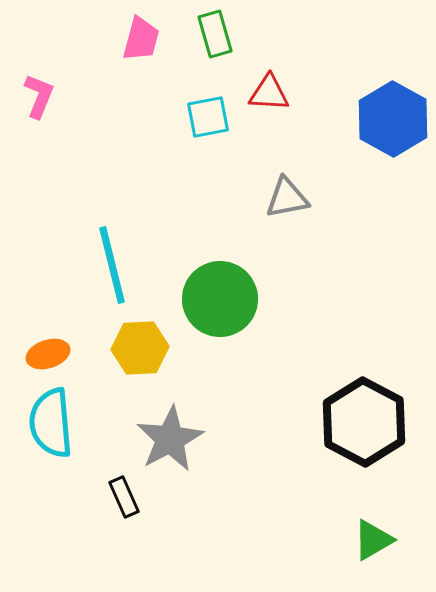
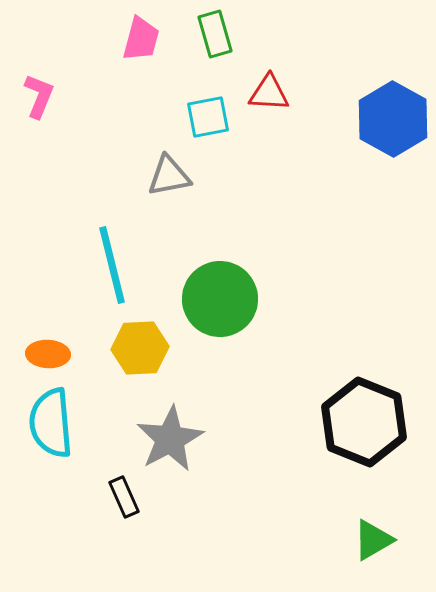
gray triangle: moved 118 px left, 22 px up
orange ellipse: rotated 21 degrees clockwise
black hexagon: rotated 6 degrees counterclockwise
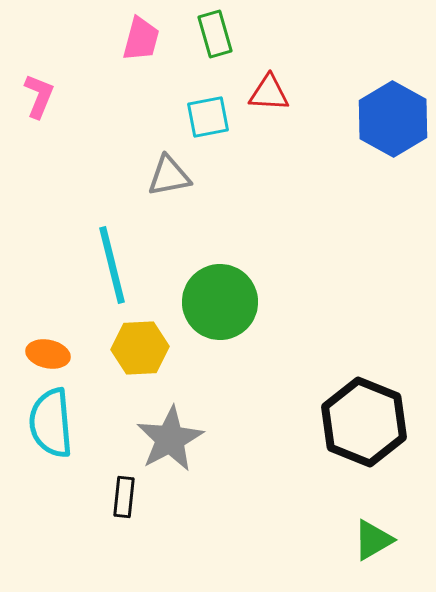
green circle: moved 3 px down
orange ellipse: rotated 9 degrees clockwise
black rectangle: rotated 30 degrees clockwise
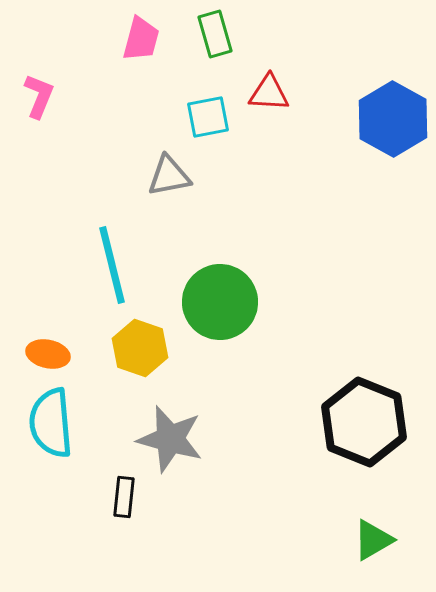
yellow hexagon: rotated 22 degrees clockwise
gray star: rotated 28 degrees counterclockwise
